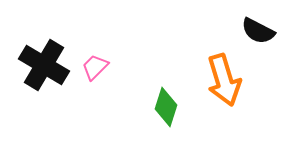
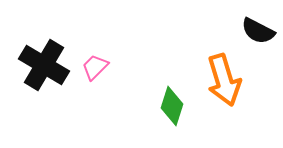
green diamond: moved 6 px right, 1 px up
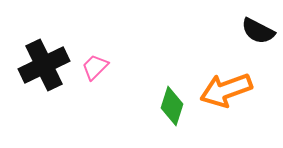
black cross: rotated 33 degrees clockwise
orange arrow: moved 2 px right, 10 px down; rotated 87 degrees clockwise
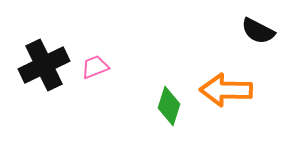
pink trapezoid: rotated 24 degrees clockwise
orange arrow: rotated 21 degrees clockwise
green diamond: moved 3 px left
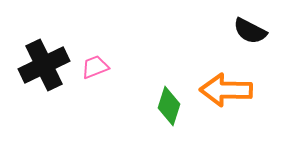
black semicircle: moved 8 px left
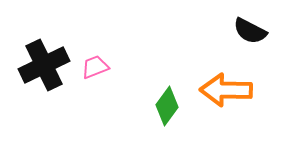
green diamond: moved 2 px left; rotated 18 degrees clockwise
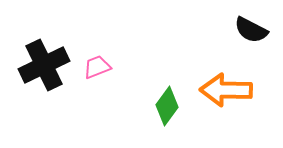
black semicircle: moved 1 px right, 1 px up
pink trapezoid: moved 2 px right
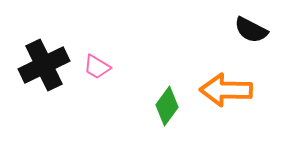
pink trapezoid: rotated 128 degrees counterclockwise
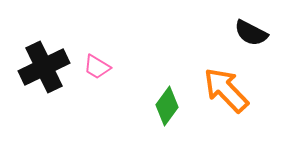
black semicircle: moved 3 px down
black cross: moved 2 px down
orange arrow: rotated 45 degrees clockwise
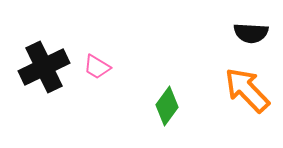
black semicircle: rotated 24 degrees counterclockwise
orange arrow: moved 21 px right
